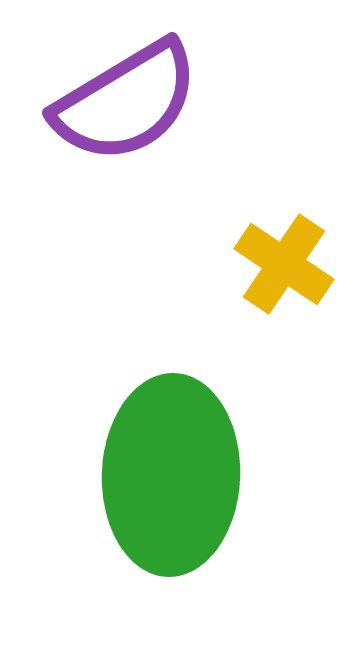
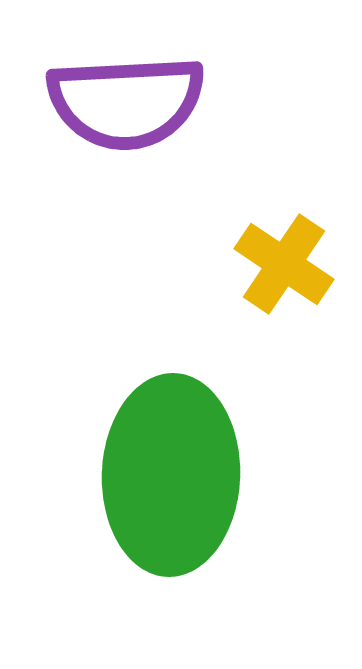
purple semicircle: rotated 28 degrees clockwise
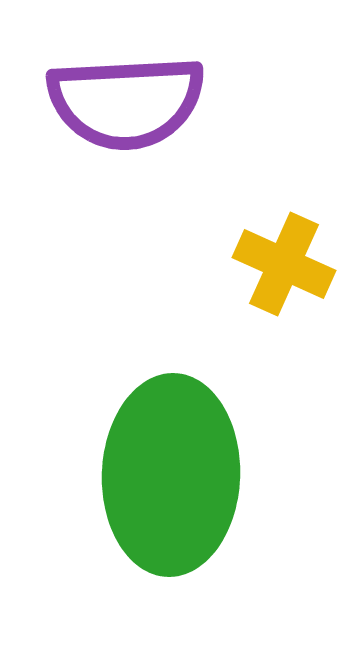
yellow cross: rotated 10 degrees counterclockwise
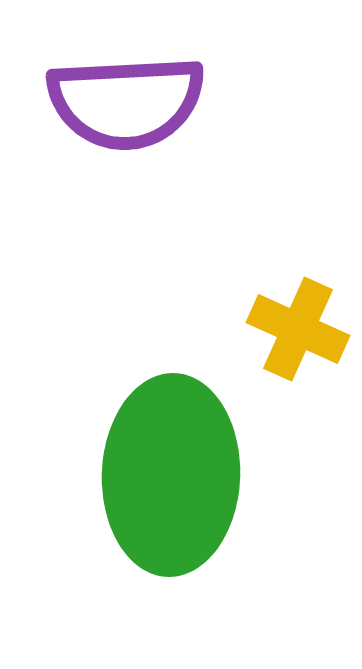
yellow cross: moved 14 px right, 65 px down
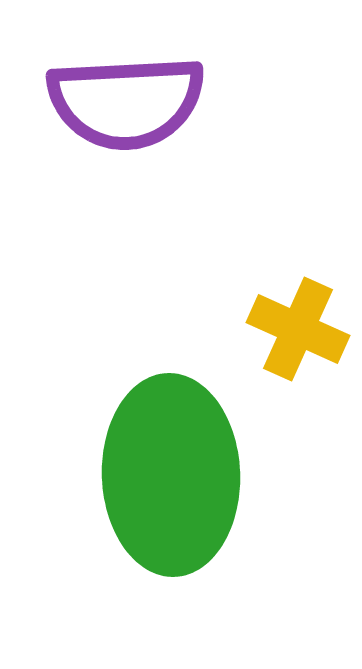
green ellipse: rotated 4 degrees counterclockwise
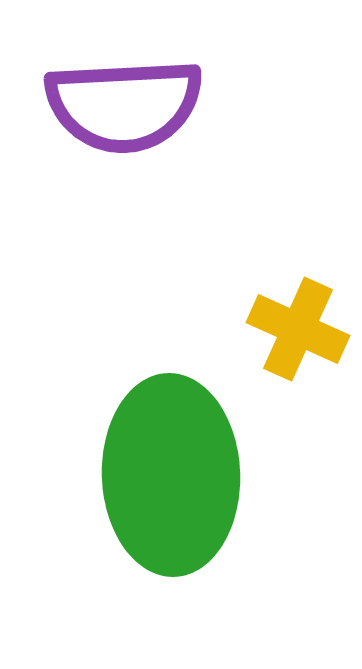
purple semicircle: moved 2 px left, 3 px down
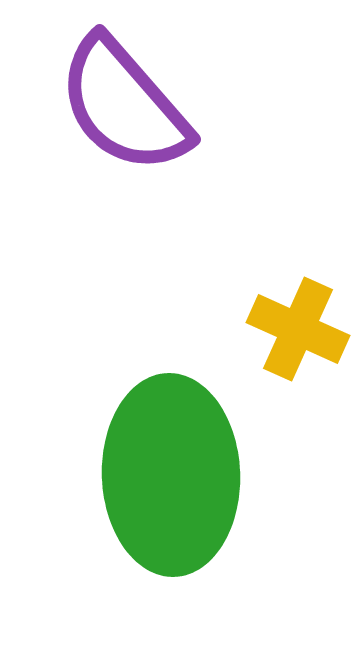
purple semicircle: rotated 52 degrees clockwise
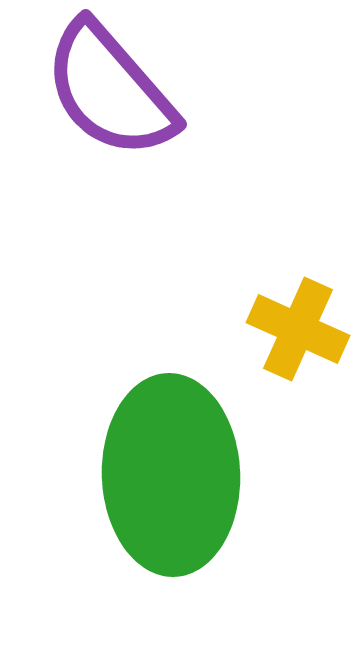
purple semicircle: moved 14 px left, 15 px up
